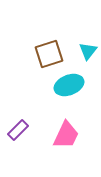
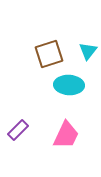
cyan ellipse: rotated 24 degrees clockwise
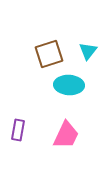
purple rectangle: rotated 35 degrees counterclockwise
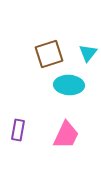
cyan triangle: moved 2 px down
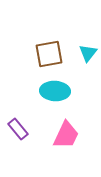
brown square: rotated 8 degrees clockwise
cyan ellipse: moved 14 px left, 6 px down
purple rectangle: moved 1 px up; rotated 50 degrees counterclockwise
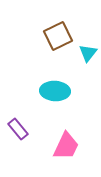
brown square: moved 9 px right, 18 px up; rotated 16 degrees counterclockwise
pink trapezoid: moved 11 px down
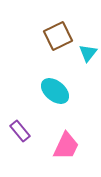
cyan ellipse: rotated 36 degrees clockwise
purple rectangle: moved 2 px right, 2 px down
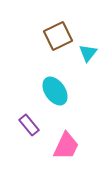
cyan ellipse: rotated 16 degrees clockwise
purple rectangle: moved 9 px right, 6 px up
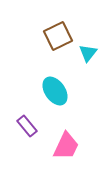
purple rectangle: moved 2 px left, 1 px down
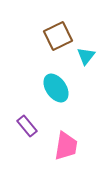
cyan triangle: moved 2 px left, 3 px down
cyan ellipse: moved 1 px right, 3 px up
pink trapezoid: rotated 16 degrees counterclockwise
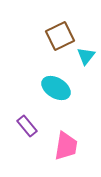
brown square: moved 2 px right
cyan ellipse: rotated 24 degrees counterclockwise
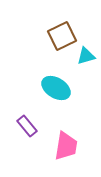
brown square: moved 2 px right
cyan triangle: rotated 36 degrees clockwise
